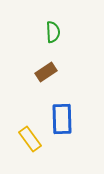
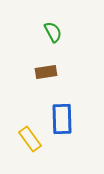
green semicircle: rotated 25 degrees counterclockwise
brown rectangle: rotated 25 degrees clockwise
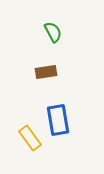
blue rectangle: moved 4 px left, 1 px down; rotated 8 degrees counterclockwise
yellow rectangle: moved 1 px up
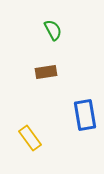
green semicircle: moved 2 px up
blue rectangle: moved 27 px right, 5 px up
